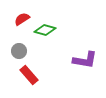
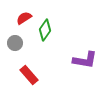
red semicircle: moved 2 px right, 1 px up
green diamond: rotated 70 degrees counterclockwise
gray circle: moved 4 px left, 8 px up
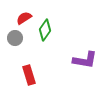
gray circle: moved 5 px up
red rectangle: rotated 24 degrees clockwise
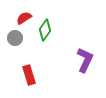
purple L-shape: rotated 75 degrees counterclockwise
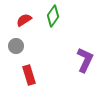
red semicircle: moved 2 px down
green diamond: moved 8 px right, 14 px up
gray circle: moved 1 px right, 8 px down
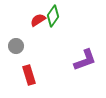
red semicircle: moved 14 px right
purple L-shape: rotated 45 degrees clockwise
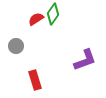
green diamond: moved 2 px up
red semicircle: moved 2 px left, 1 px up
red rectangle: moved 6 px right, 5 px down
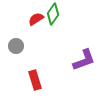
purple L-shape: moved 1 px left
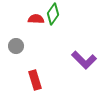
red semicircle: rotated 35 degrees clockwise
purple L-shape: rotated 65 degrees clockwise
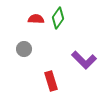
green diamond: moved 5 px right, 4 px down
gray circle: moved 8 px right, 3 px down
red rectangle: moved 16 px right, 1 px down
